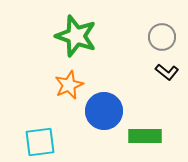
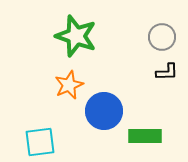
black L-shape: rotated 40 degrees counterclockwise
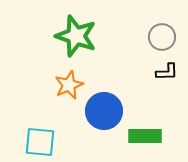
cyan square: rotated 12 degrees clockwise
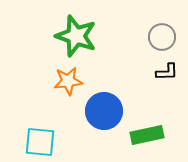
orange star: moved 1 px left, 4 px up; rotated 16 degrees clockwise
green rectangle: moved 2 px right, 1 px up; rotated 12 degrees counterclockwise
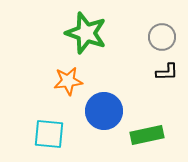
green star: moved 10 px right, 3 px up
cyan square: moved 9 px right, 8 px up
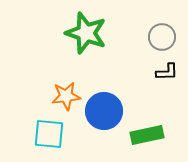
orange star: moved 2 px left, 15 px down
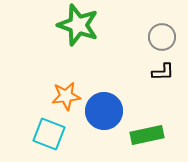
green star: moved 8 px left, 8 px up
black L-shape: moved 4 px left
cyan square: rotated 16 degrees clockwise
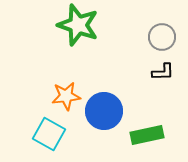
cyan square: rotated 8 degrees clockwise
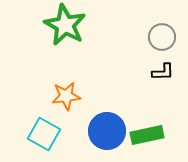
green star: moved 13 px left; rotated 9 degrees clockwise
blue circle: moved 3 px right, 20 px down
cyan square: moved 5 px left
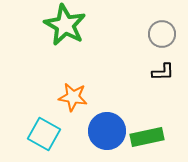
gray circle: moved 3 px up
orange star: moved 7 px right, 1 px down; rotated 16 degrees clockwise
green rectangle: moved 2 px down
